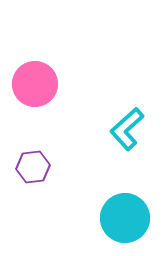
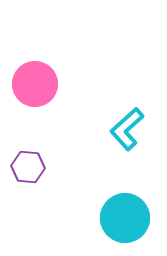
purple hexagon: moved 5 px left; rotated 12 degrees clockwise
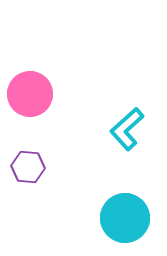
pink circle: moved 5 px left, 10 px down
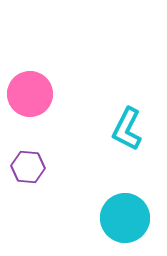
cyan L-shape: rotated 21 degrees counterclockwise
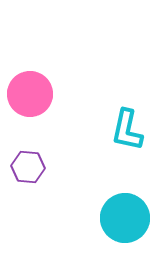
cyan L-shape: moved 1 px down; rotated 15 degrees counterclockwise
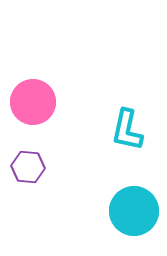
pink circle: moved 3 px right, 8 px down
cyan circle: moved 9 px right, 7 px up
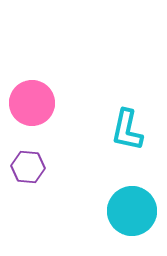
pink circle: moved 1 px left, 1 px down
cyan circle: moved 2 px left
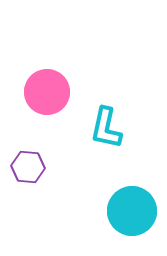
pink circle: moved 15 px right, 11 px up
cyan L-shape: moved 21 px left, 2 px up
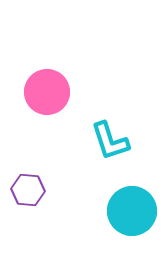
cyan L-shape: moved 4 px right, 13 px down; rotated 30 degrees counterclockwise
purple hexagon: moved 23 px down
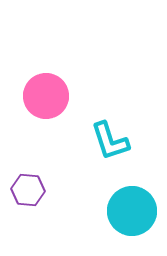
pink circle: moved 1 px left, 4 px down
